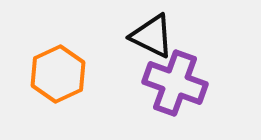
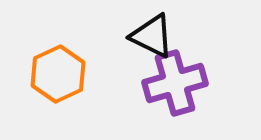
purple cross: rotated 36 degrees counterclockwise
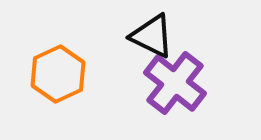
purple cross: rotated 36 degrees counterclockwise
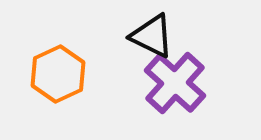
purple cross: rotated 4 degrees clockwise
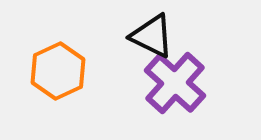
orange hexagon: moved 3 px up
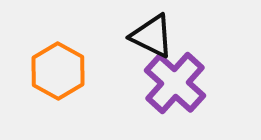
orange hexagon: rotated 6 degrees counterclockwise
